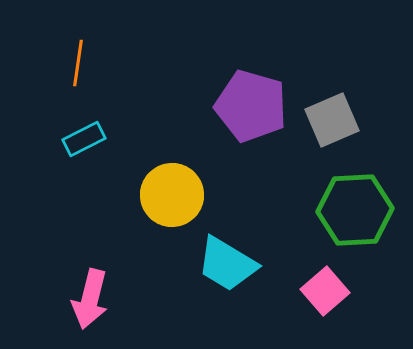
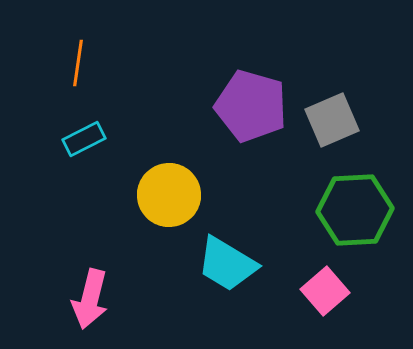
yellow circle: moved 3 px left
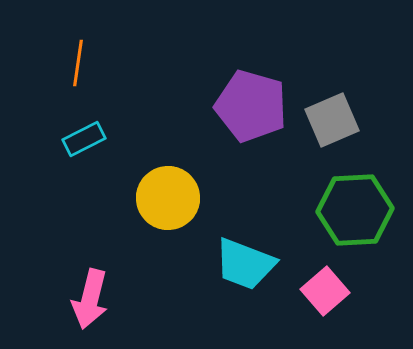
yellow circle: moved 1 px left, 3 px down
cyan trapezoid: moved 18 px right; rotated 10 degrees counterclockwise
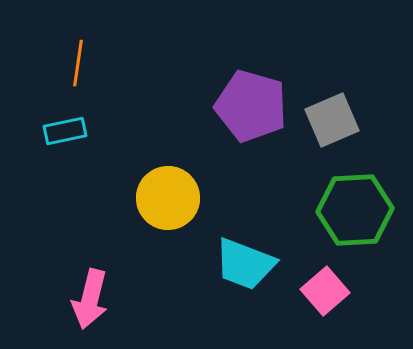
cyan rectangle: moved 19 px left, 8 px up; rotated 15 degrees clockwise
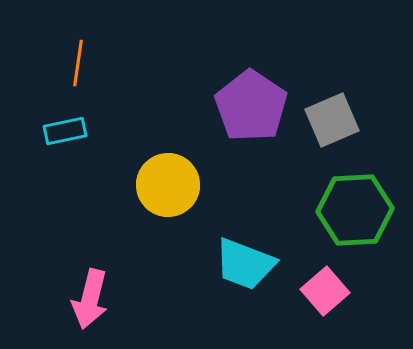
purple pentagon: rotated 18 degrees clockwise
yellow circle: moved 13 px up
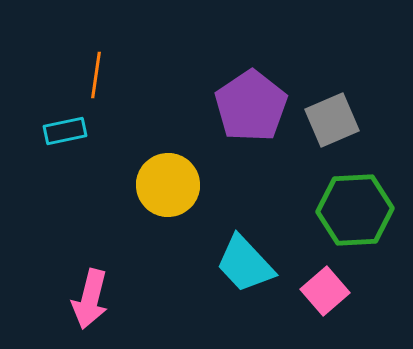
orange line: moved 18 px right, 12 px down
purple pentagon: rotated 4 degrees clockwise
cyan trapezoid: rotated 26 degrees clockwise
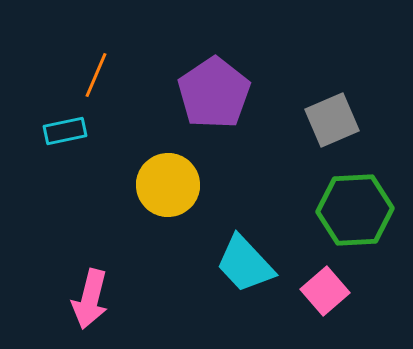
orange line: rotated 15 degrees clockwise
purple pentagon: moved 37 px left, 13 px up
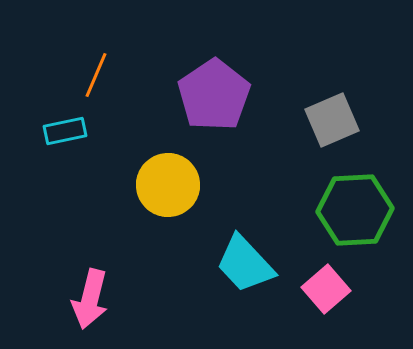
purple pentagon: moved 2 px down
pink square: moved 1 px right, 2 px up
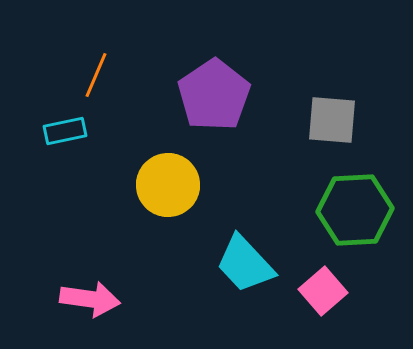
gray square: rotated 28 degrees clockwise
pink square: moved 3 px left, 2 px down
pink arrow: rotated 96 degrees counterclockwise
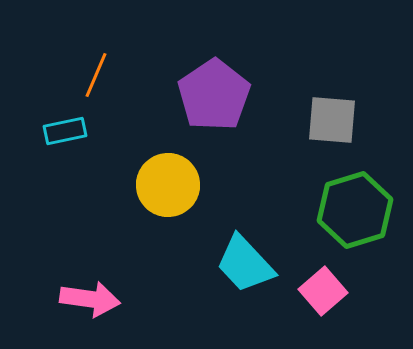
green hexagon: rotated 14 degrees counterclockwise
